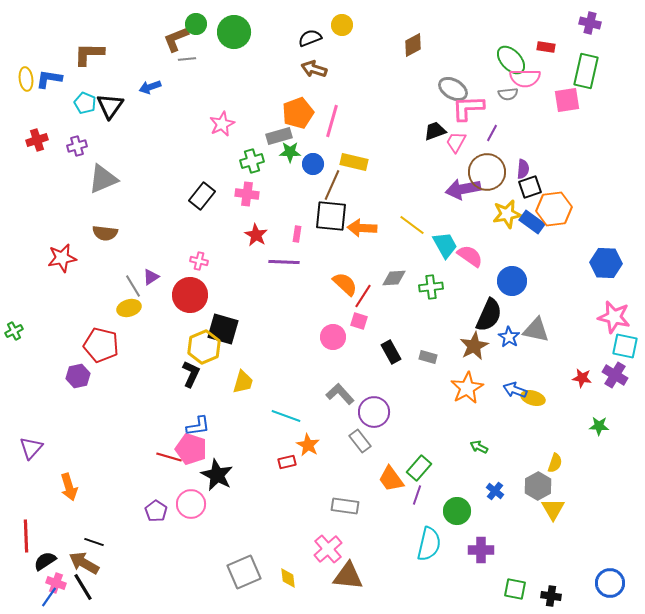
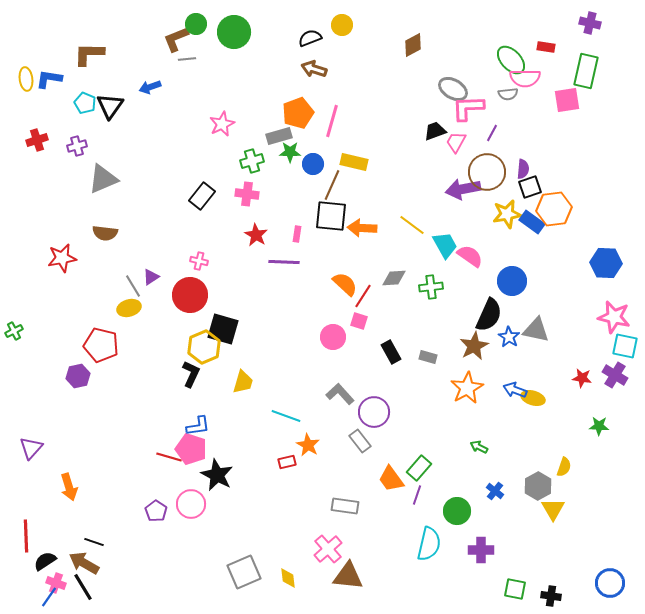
yellow semicircle at (555, 463): moved 9 px right, 4 px down
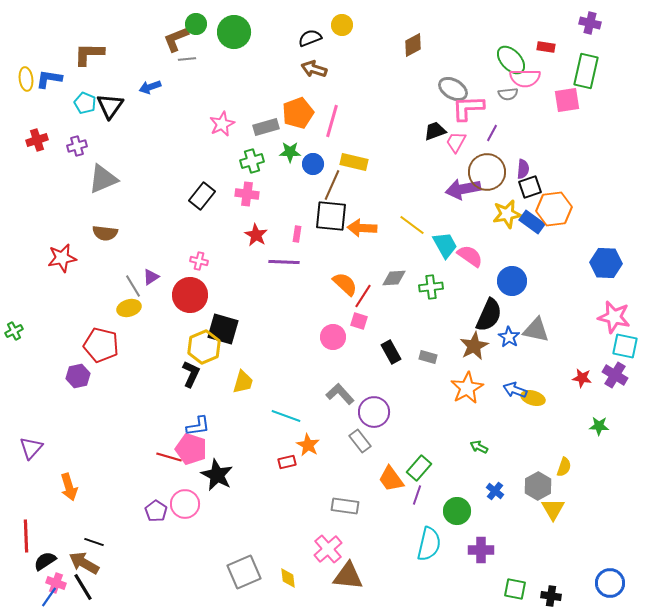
gray rectangle at (279, 136): moved 13 px left, 9 px up
pink circle at (191, 504): moved 6 px left
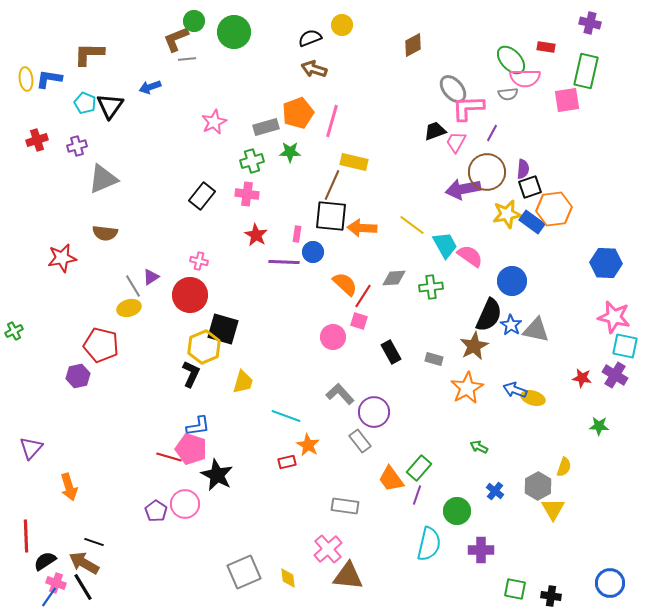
green circle at (196, 24): moved 2 px left, 3 px up
gray ellipse at (453, 89): rotated 20 degrees clockwise
pink star at (222, 124): moved 8 px left, 2 px up
blue circle at (313, 164): moved 88 px down
blue star at (509, 337): moved 2 px right, 12 px up
gray rectangle at (428, 357): moved 6 px right, 2 px down
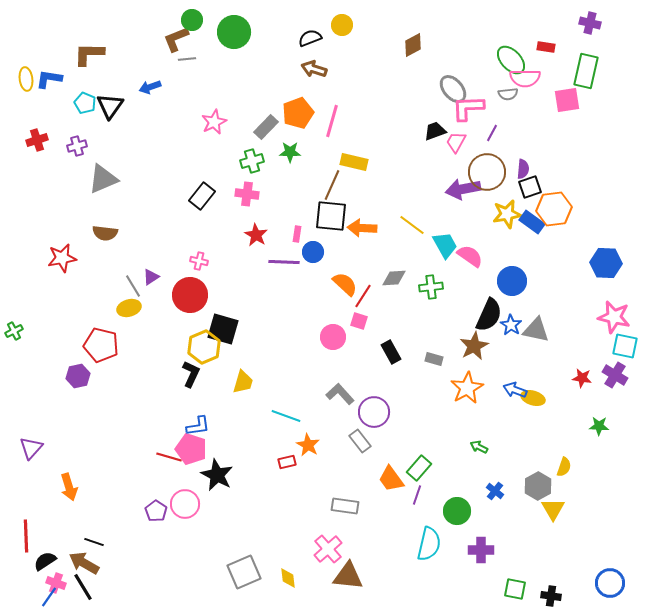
green circle at (194, 21): moved 2 px left, 1 px up
gray rectangle at (266, 127): rotated 30 degrees counterclockwise
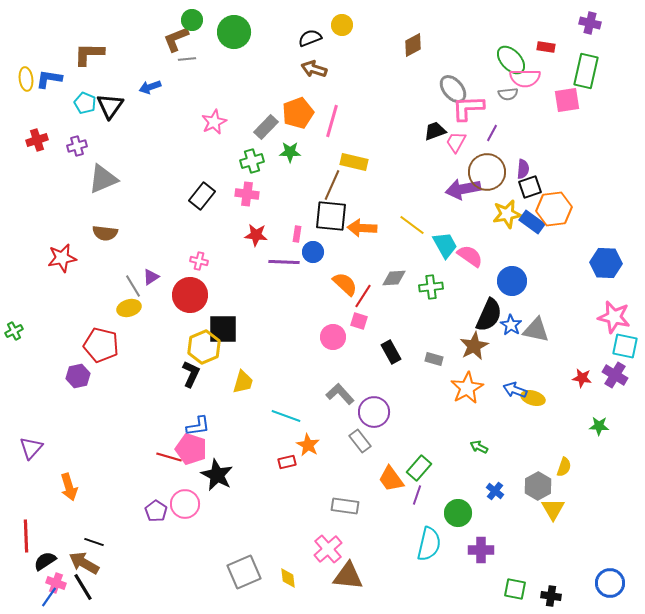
red star at (256, 235): rotated 25 degrees counterclockwise
black square at (223, 329): rotated 16 degrees counterclockwise
green circle at (457, 511): moved 1 px right, 2 px down
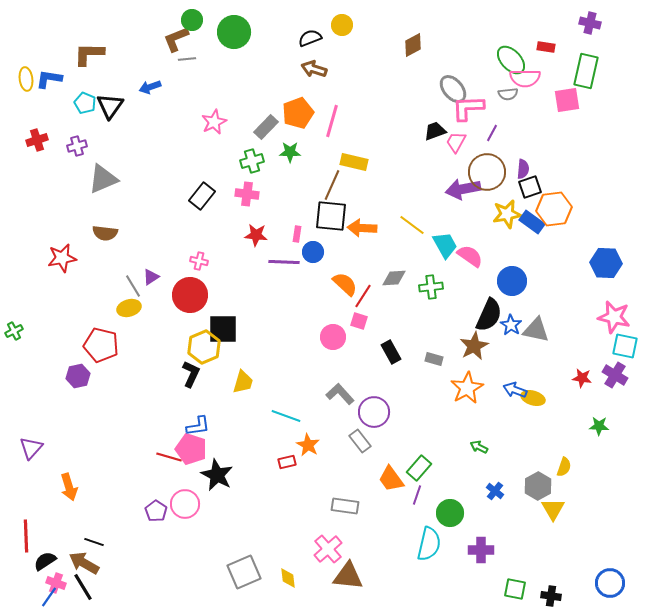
green circle at (458, 513): moved 8 px left
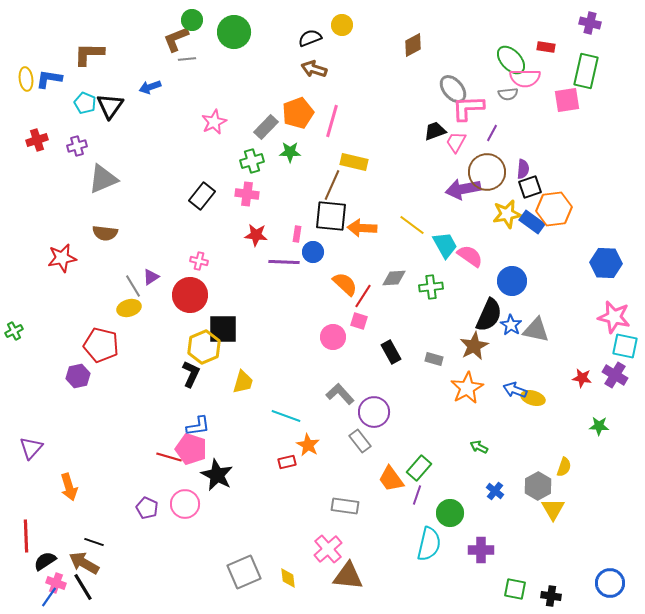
purple pentagon at (156, 511): moved 9 px left, 3 px up; rotated 10 degrees counterclockwise
